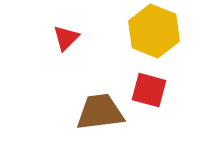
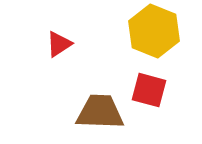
red triangle: moved 7 px left, 6 px down; rotated 12 degrees clockwise
brown trapezoid: rotated 9 degrees clockwise
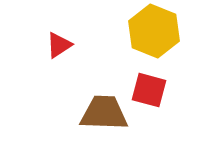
red triangle: moved 1 px down
brown trapezoid: moved 4 px right, 1 px down
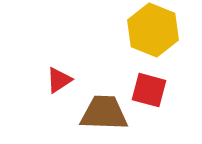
yellow hexagon: moved 1 px left, 1 px up
red triangle: moved 35 px down
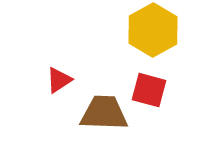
yellow hexagon: rotated 9 degrees clockwise
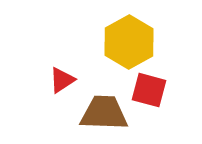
yellow hexagon: moved 24 px left, 12 px down
red triangle: moved 3 px right
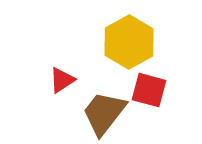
brown trapezoid: rotated 54 degrees counterclockwise
